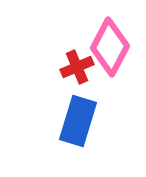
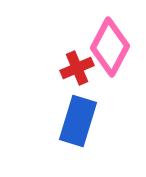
red cross: moved 1 px down
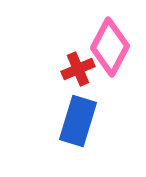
red cross: moved 1 px right, 1 px down
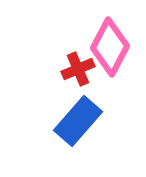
blue rectangle: rotated 24 degrees clockwise
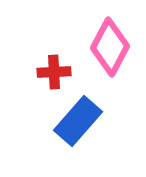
red cross: moved 24 px left, 3 px down; rotated 20 degrees clockwise
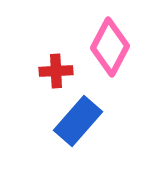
red cross: moved 2 px right, 1 px up
